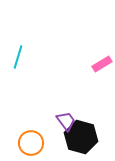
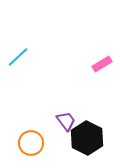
cyan line: rotated 30 degrees clockwise
black hexagon: moved 6 px right, 1 px down; rotated 12 degrees clockwise
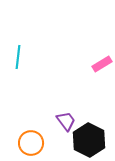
cyan line: rotated 40 degrees counterclockwise
black hexagon: moved 2 px right, 2 px down
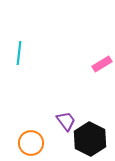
cyan line: moved 1 px right, 4 px up
black hexagon: moved 1 px right, 1 px up
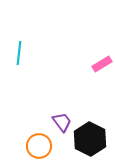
purple trapezoid: moved 4 px left, 1 px down
orange circle: moved 8 px right, 3 px down
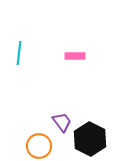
pink rectangle: moved 27 px left, 8 px up; rotated 30 degrees clockwise
